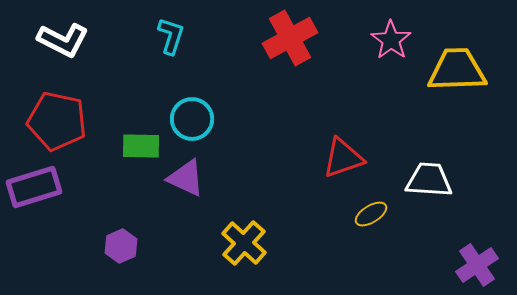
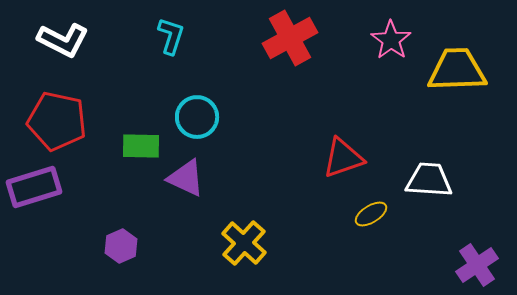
cyan circle: moved 5 px right, 2 px up
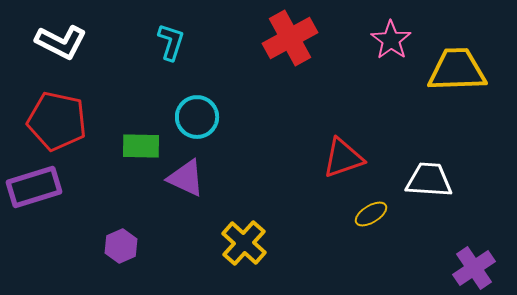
cyan L-shape: moved 6 px down
white L-shape: moved 2 px left, 2 px down
purple cross: moved 3 px left, 3 px down
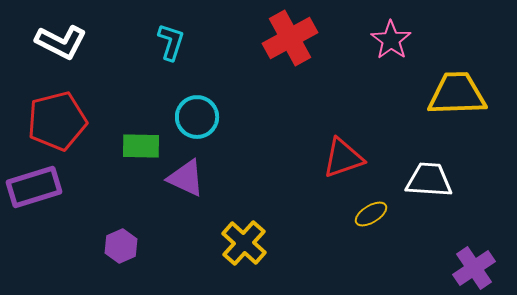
yellow trapezoid: moved 24 px down
red pentagon: rotated 26 degrees counterclockwise
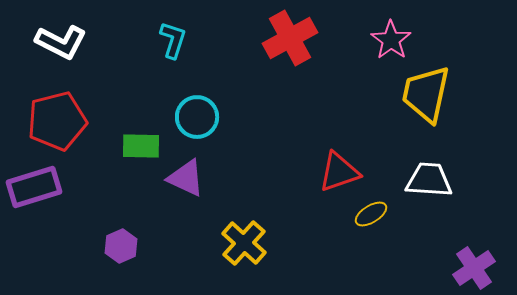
cyan L-shape: moved 2 px right, 2 px up
yellow trapezoid: moved 31 px left; rotated 76 degrees counterclockwise
red triangle: moved 4 px left, 14 px down
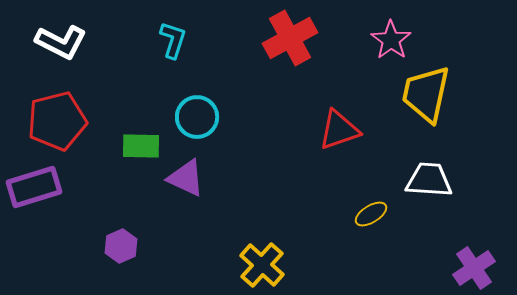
red triangle: moved 42 px up
yellow cross: moved 18 px right, 22 px down
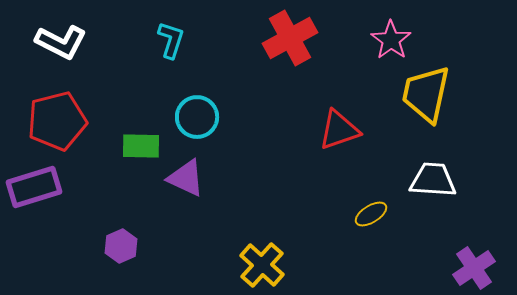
cyan L-shape: moved 2 px left
white trapezoid: moved 4 px right
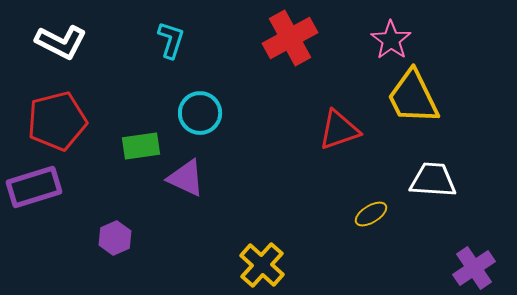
yellow trapezoid: moved 13 px left, 3 px down; rotated 38 degrees counterclockwise
cyan circle: moved 3 px right, 4 px up
green rectangle: rotated 9 degrees counterclockwise
purple hexagon: moved 6 px left, 8 px up
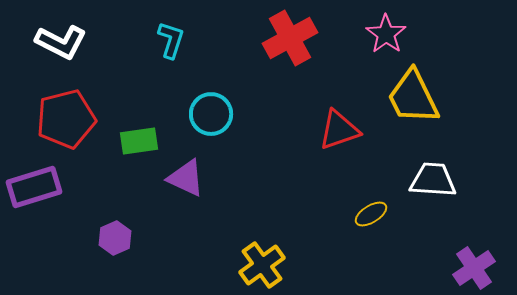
pink star: moved 5 px left, 6 px up
cyan circle: moved 11 px right, 1 px down
red pentagon: moved 9 px right, 2 px up
green rectangle: moved 2 px left, 5 px up
yellow cross: rotated 12 degrees clockwise
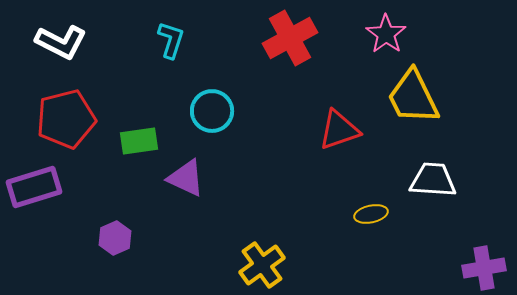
cyan circle: moved 1 px right, 3 px up
yellow ellipse: rotated 20 degrees clockwise
purple cross: moved 10 px right; rotated 24 degrees clockwise
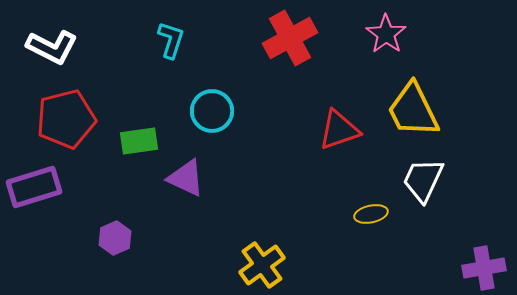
white L-shape: moved 9 px left, 5 px down
yellow trapezoid: moved 13 px down
white trapezoid: moved 10 px left; rotated 69 degrees counterclockwise
